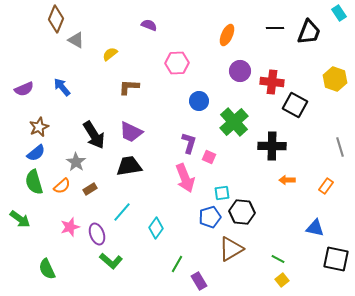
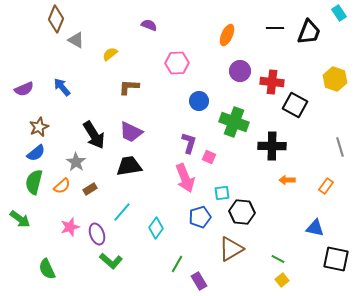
green cross at (234, 122): rotated 28 degrees counterclockwise
green semicircle at (34, 182): rotated 30 degrees clockwise
blue pentagon at (210, 217): moved 10 px left
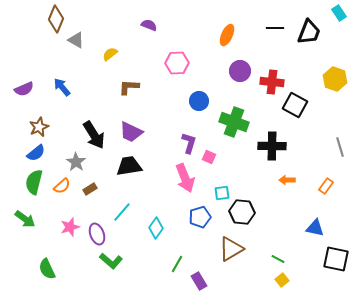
green arrow at (20, 219): moved 5 px right
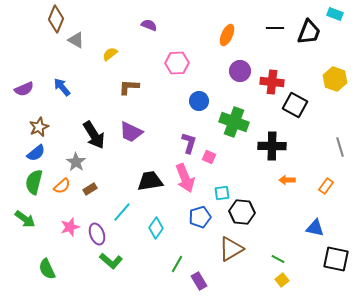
cyan rectangle at (339, 13): moved 4 px left, 1 px down; rotated 35 degrees counterclockwise
black trapezoid at (129, 166): moved 21 px right, 15 px down
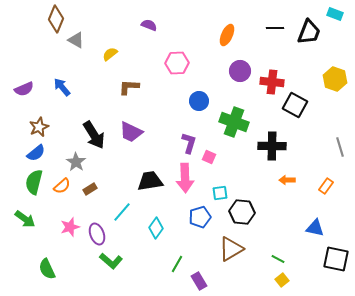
pink arrow at (185, 178): rotated 20 degrees clockwise
cyan square at (222, 193): moved 2 px left
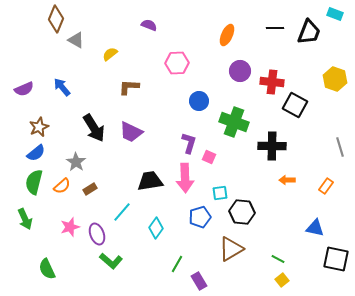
black arrow at (94, 135): moved 7 px up
green arrow at (25, 219): rotated 30 degrees clockwise
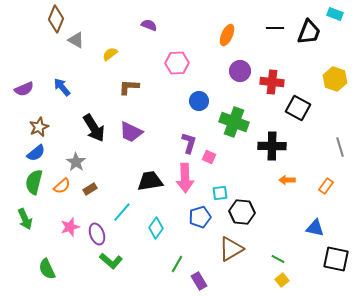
black square at (295, 105): moved 3 px right, 3 px down
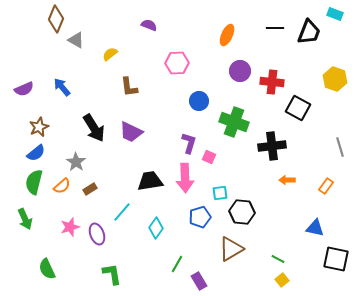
brown L-shape at (129, 87): rotated 100 degrees counterclockwise
black cross at (272, 146): rotated 8 degrees counterclockwise
green L-shape at (111, 261): moved 1 px right, 13 px down; rotated 140 degrees counterclockwise
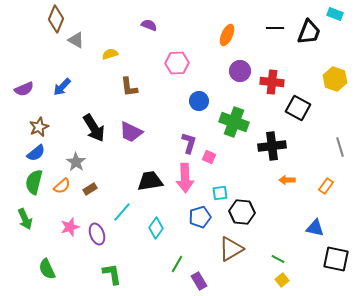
yellow semicircle at (110, 54): rotated 21 degrees clockwise
blue arrow at (62, 87): rotated 96 degrees counterclockwise
